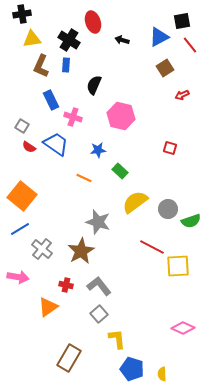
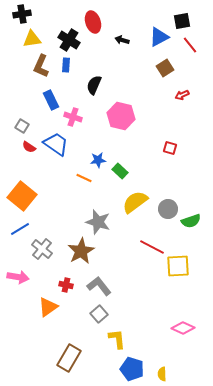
blue star at (98, 150): moved 10 px down
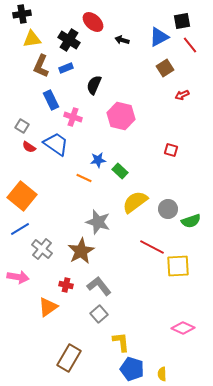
red ellipse at (93, 22): rotated 30 degrees counterclockwise
blue rectangle at (66, 65): moved 3 px down; rotated 64 degrees clockwise
red square at (170, 148): moved 1 px right, 2 px down
yellow L-shape at (117, 339): moved 4 px right, 3 px down
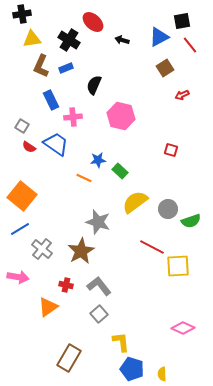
pink cross at (73, 117): rotated 24 degrees counterclockwise
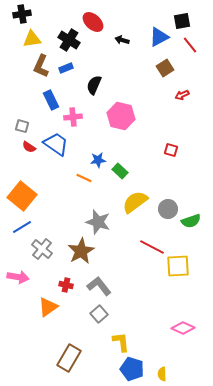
gray square at (22, 126): rotated 16 degrees counterclockwise
blue line at (20, 229): moved 2 px right, 2 px up
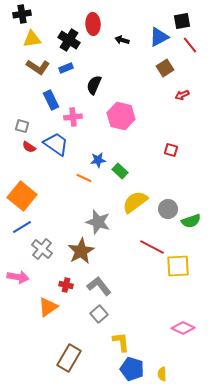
red ellipse at (93, 22): moved 2 px down; rotated 45 degrees clockwise
brown L-shape at (41, 66): moved 3 px left, 1 px down; rotated 80 degrees counterclockwise
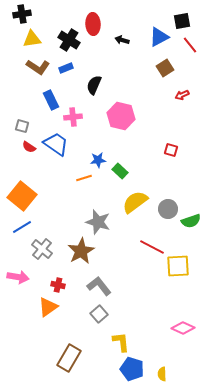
orange line at (84, 178): rotated 42 degrees counterclockwise
red cross at (66, 285): moved 8 px left
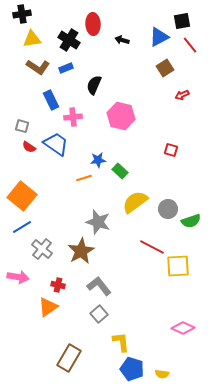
yellow semicircle at (162, 374): rotated 80 degrees counterclockwise
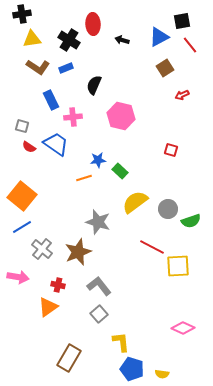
brown star at (81, 251): moved 3 px left, 1 px down; rotated 8 degrees clockwise
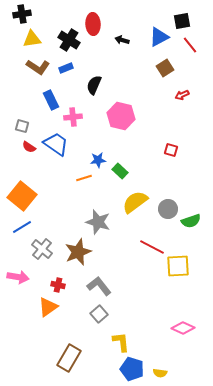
yellow semicircle at (162, 374): moved 2 px left, 1 px up
